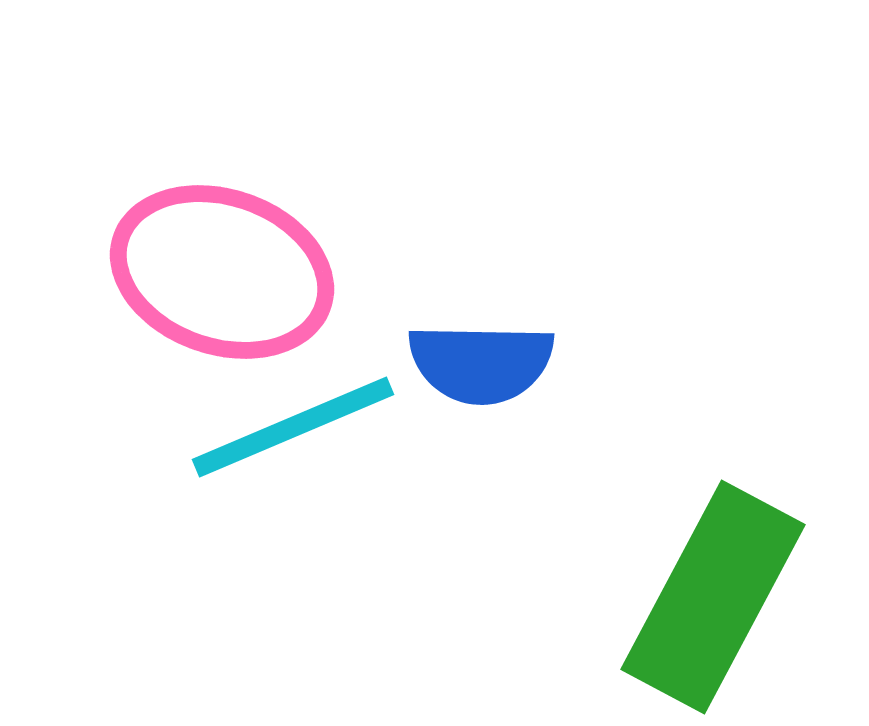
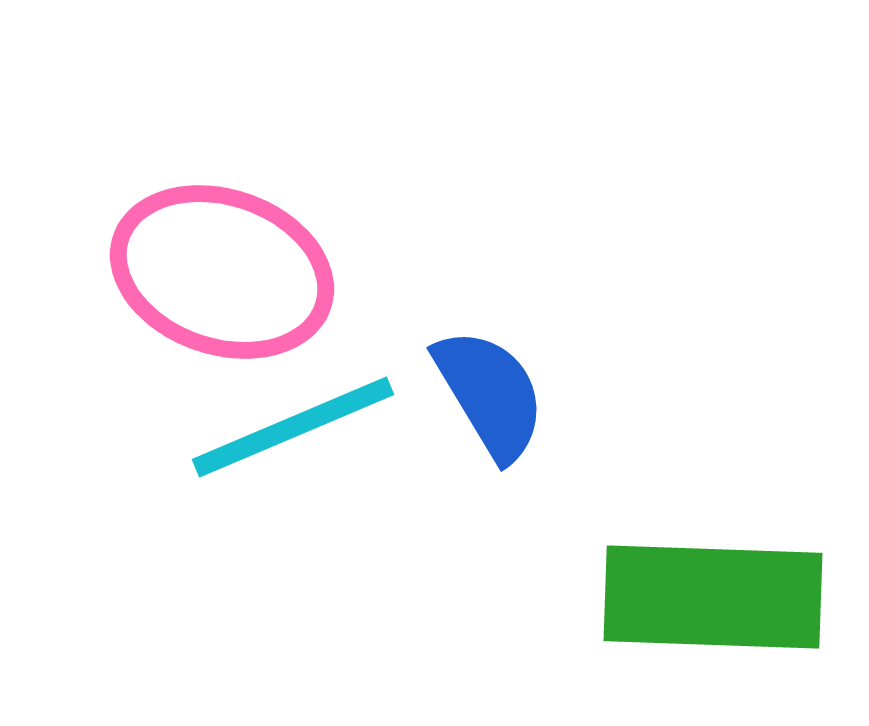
blue semicircle: moved 9 px right, 31 px down; rotated 122 degrees counterclockwise
green rectangle: rotated 64 degrees clockwise
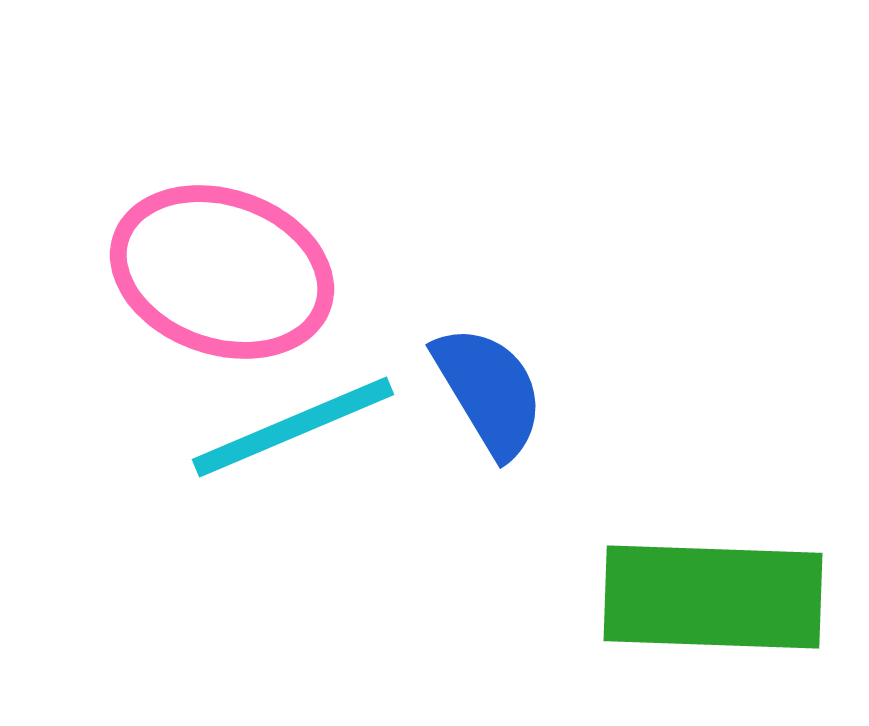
blue semicircle: moved 1 px left, 3 px up
